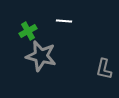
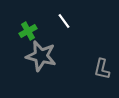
white line: rotated 49 degrees clockwise
gray L-shape: moved 2 px left
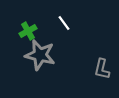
white line: moved 2 px down
gray star: moved 1 px left, 1 px up
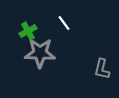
gray star: moved 2 px up; rotated 12 degrees counterclockwise
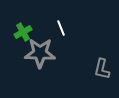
white line: moved 3 px left, 5 px down; rotated 14 degrees clockwise
green cross: moved 5 px left, 1 px down
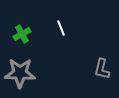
green cross: moved 1 px left, 2 px down
gray star: moved 20 px left, 20 px down
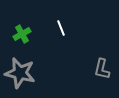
gray star: rotated 12 degrees clockwise
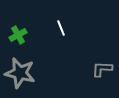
green cross: moved 4 px left, 1 px down
gray L-shape: rotated 80 degrees clockwise
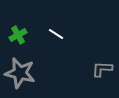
white line: moved 5 px left, 6 px down; rotated 35 degrees counterclockwise
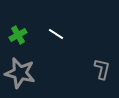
gray L-shape: rotated 100 degrees clockwise
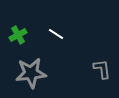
gray L-shape: rotated 20 degrees counterclockwise
gray star: moved 11 px right; rotated 20 degrees counterclockwise
